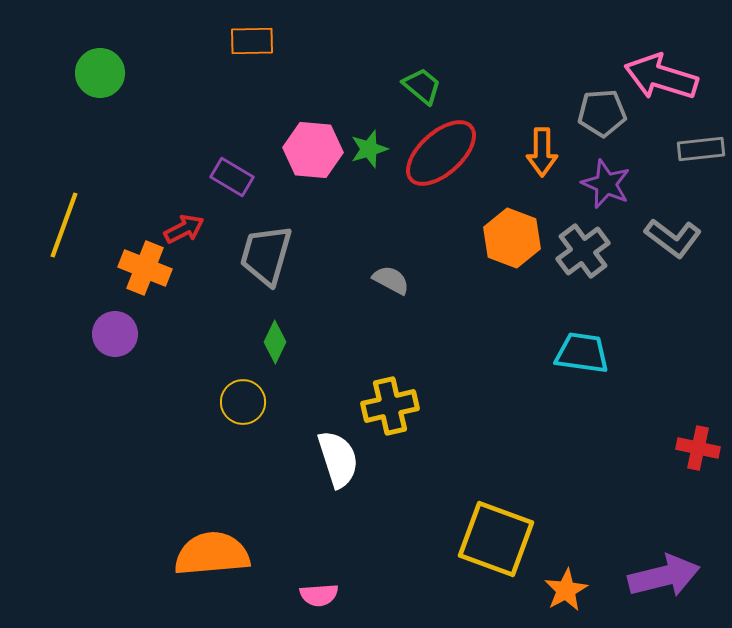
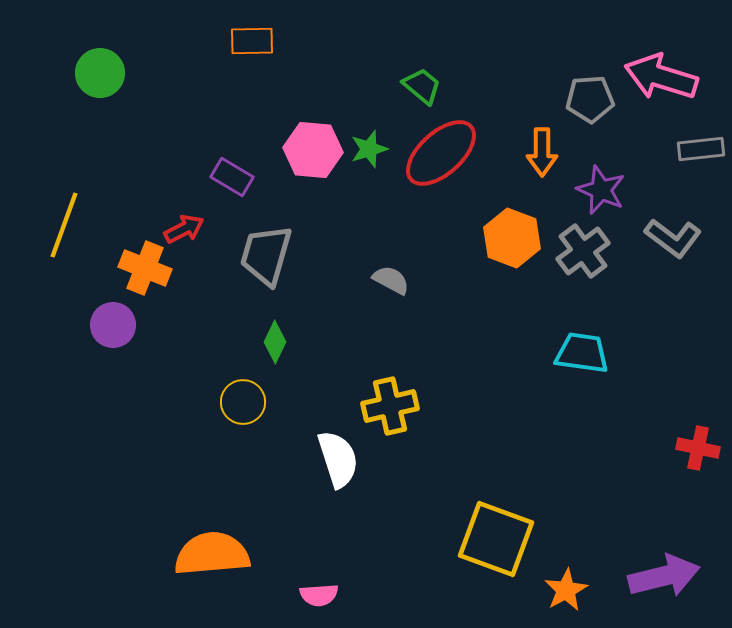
gray pentagon: moved 12 px left, 14 px up
purple star: moved 5 px left, 6 px down
purple circle: moved 2 px left, 9 px up
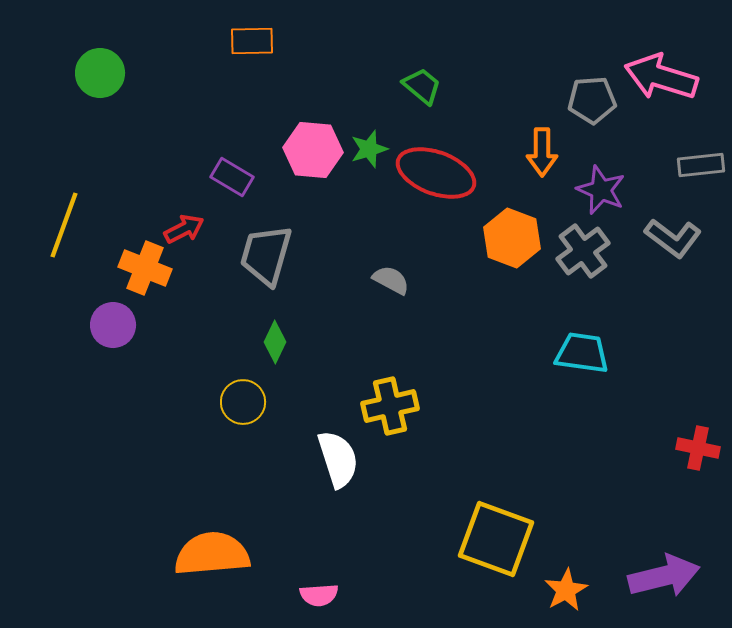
gray pentagon: moved 2 px right, 1 px down
gray rectangle: moved 16 px down
red ellipse: moved 5 px left, 20 px down; rotated 62 degrees clockwise
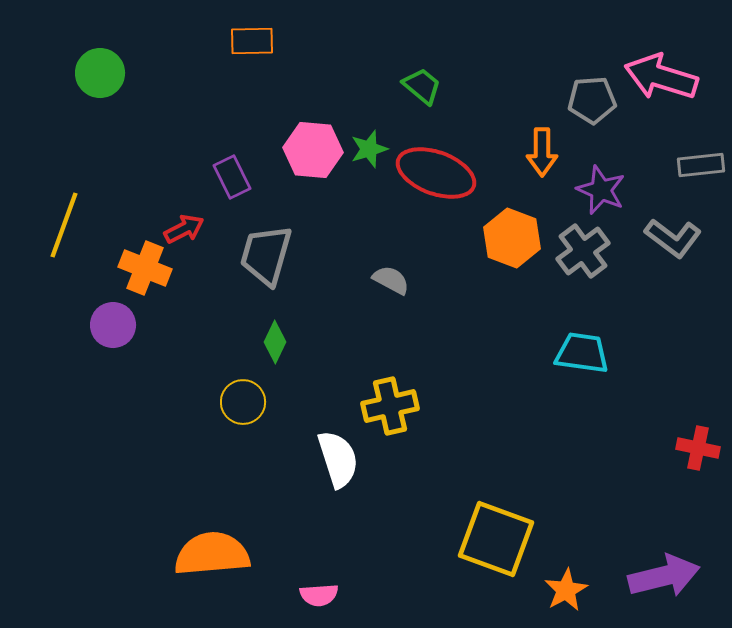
purple rectangle: rotated 33 degrees clockwise
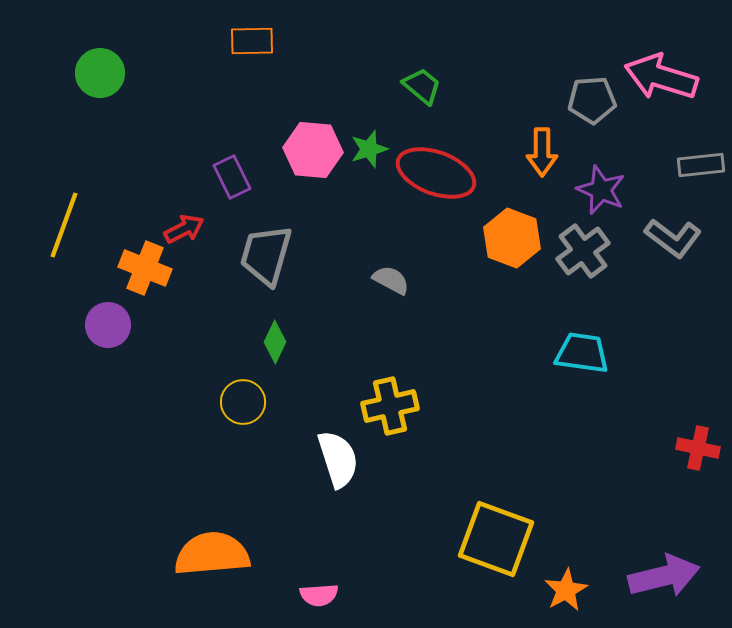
purple circle: moved 5 px left
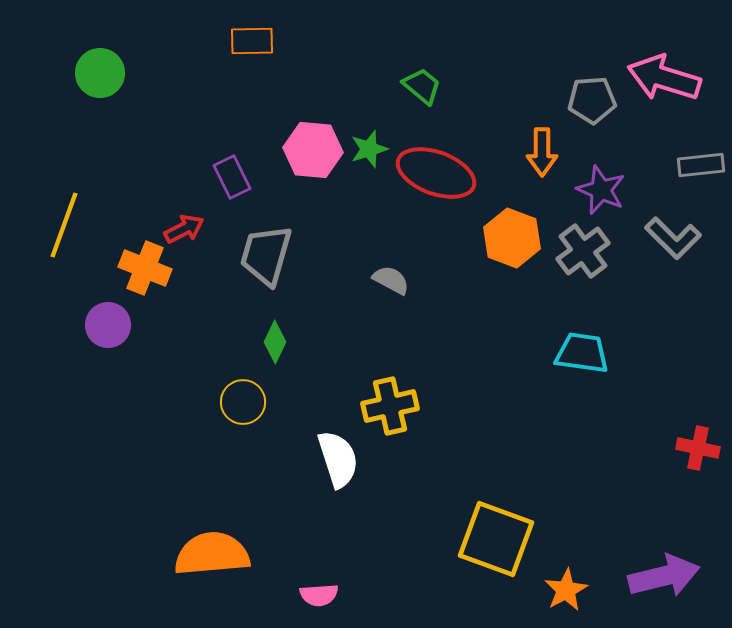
pink arrow: moved 3 px right, 1 px down
gray L-shape: rotated 8 degrees clockwise
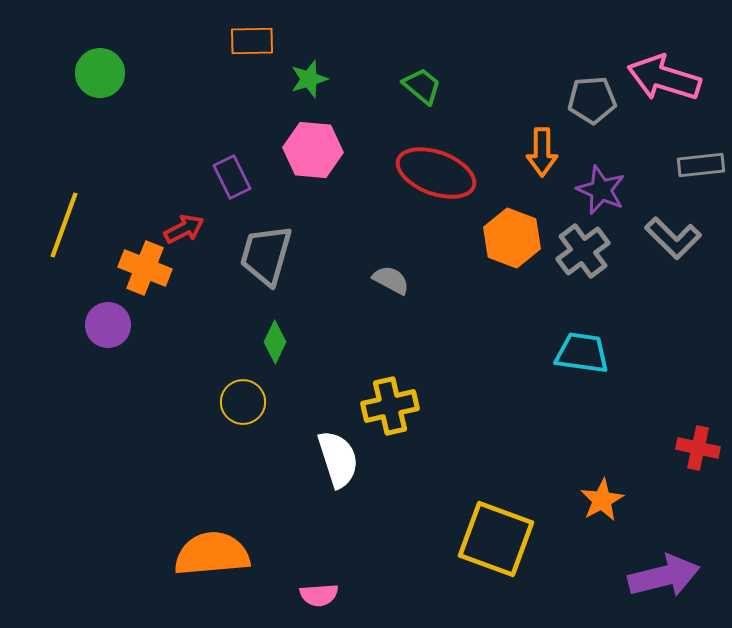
green star: moved 60 px left, 70 px up
orange star: moved 36 px right, 90 px up
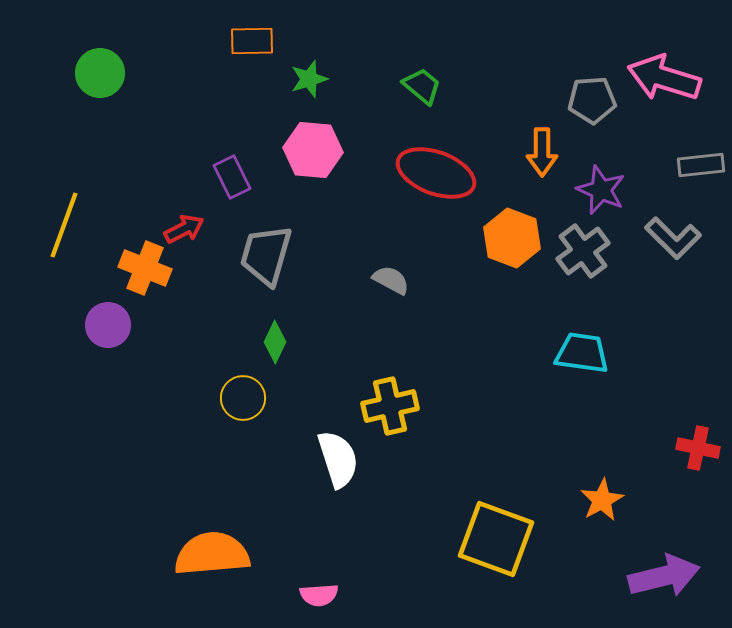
yellow circle: moved 4 px up
